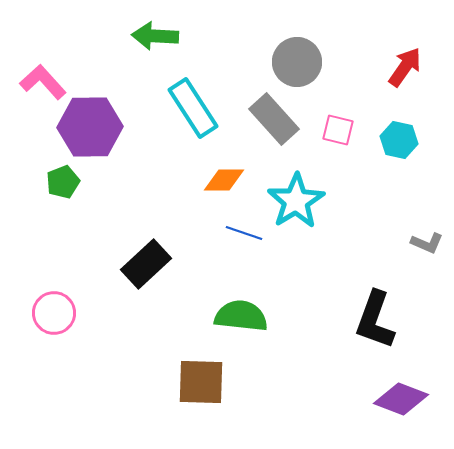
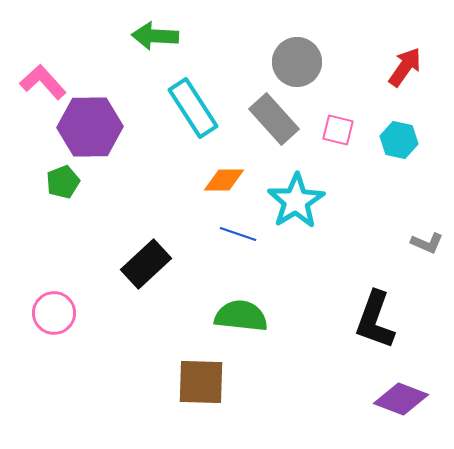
blue line: moved 6 px left, 1 px down
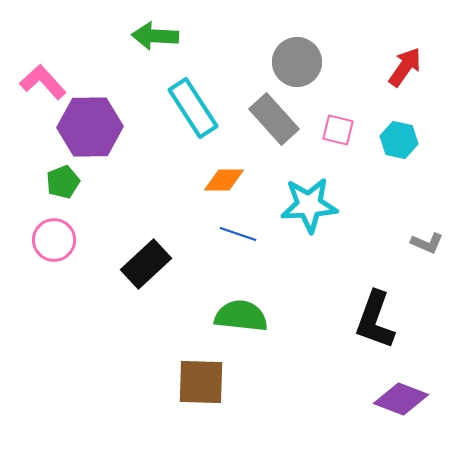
cyan star: moved 13 px right, 4 px down; rotated 28 degrees clockwise
pink circle: moved 73 px up
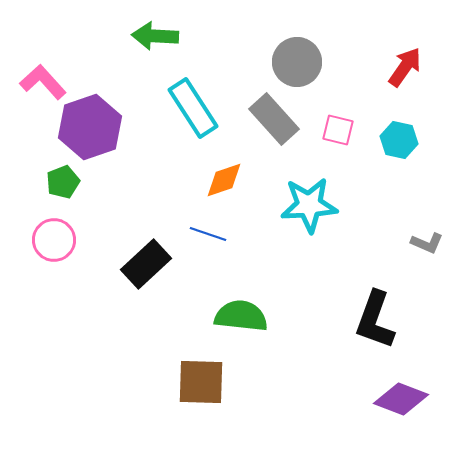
purple hexagon: rotated 18 degrees counterclockwise
orange diamond: rotated 18 degrees counterclockwise
blue line: moved 30 px left
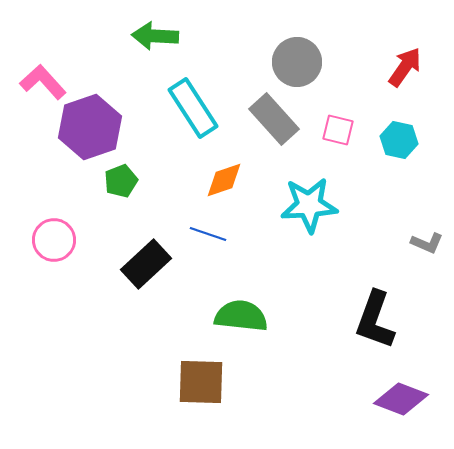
green pentagon: moved 58 px right, 1 px up
